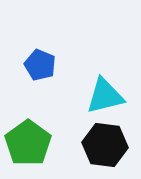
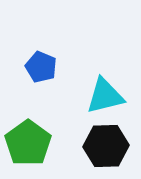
blue pentagon: moved 1 px right, 2 px down
black hexagon: moved 1 px right, 1 px down; rotated 9 degrees counterclockwise
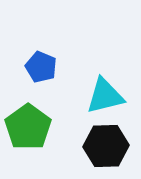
green pentagon: moved 16 px up
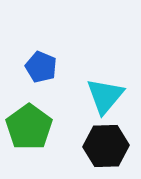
cyan triangle: rotated 36 degrees counterclockwise
green pentagon: moved 1 px right
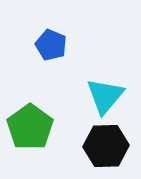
blue pentagon: moved 10 px right, 22 px up
green pentagon: moved 1 px right
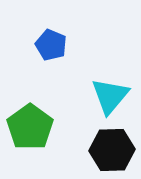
cyan triangle: moved 5 px right
black hexagon: moved 6 px right, 4 px down
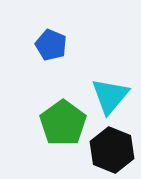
green pentagon: moved 33 px right, 4 px up
black hexagon: rotated 24 degrees clockwise
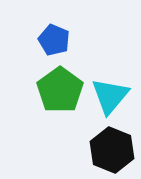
blue pentagon: moved 3 px right, 5 px up
green pentagon: moved 3 px left, 33 px up
